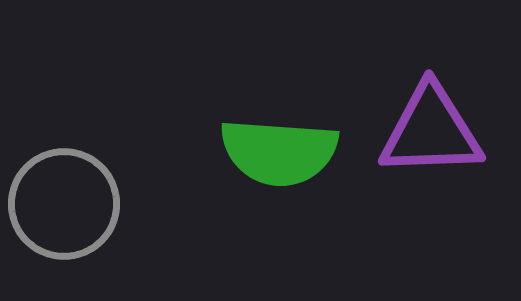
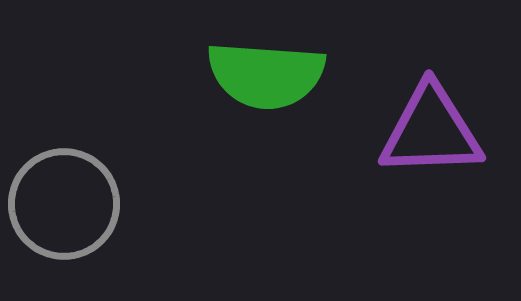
green semicircle: moved 13 px left, 77 px up
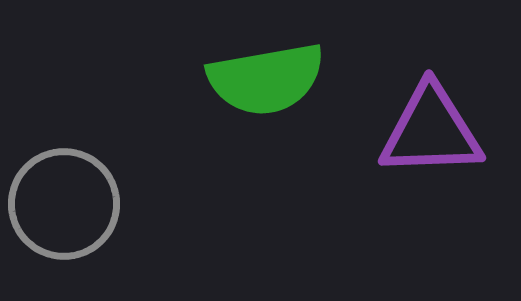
green semicircle: moved 4 px down; rotated 14 degrees counterclockwise
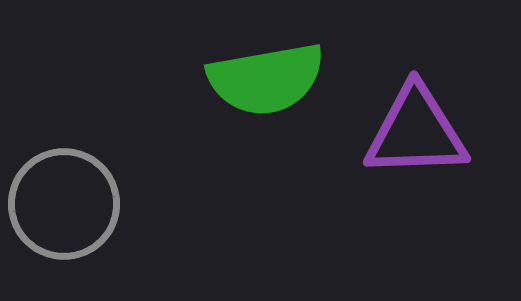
purple triangle: moved 15 px left, 1 px down
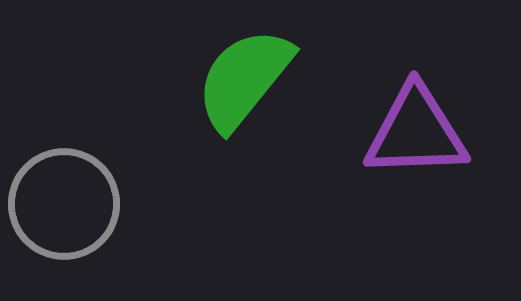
green semicircle: moved 22 px left; rotated 139 degrees clockwise
